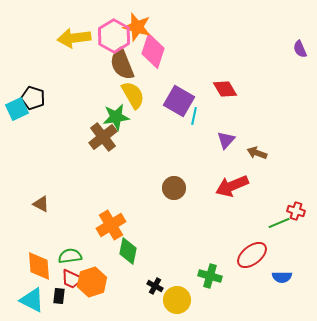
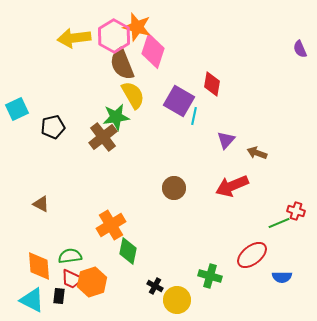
red diamond: moved 13 px left, 5 px up; rotated 40 degrees clockwise
black pentagon: moved 20 px right, 29 px down; rotated 30 degrees counterclockwise
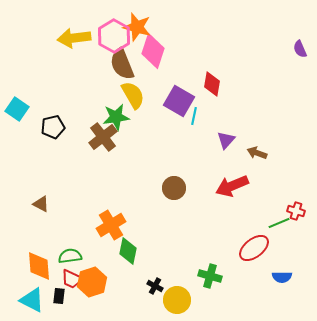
cyan square: rotated 30 degrees counterclockwise
red ellipse: moved 2 px right, 7 px up
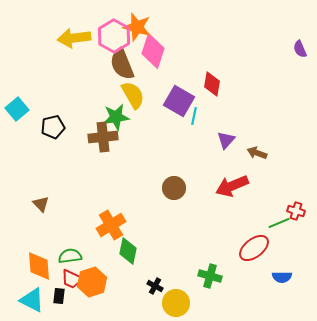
cyan square: rotated 15 degrees clockwise
brown cross: rotated 32 degrees clockwise
brown triangle: rotated 18 degrees clockwise
yellow circle: moved 1 px left, 3 px down
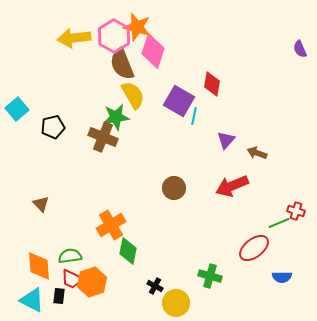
brown cross: rotated 28 degrees clockwise
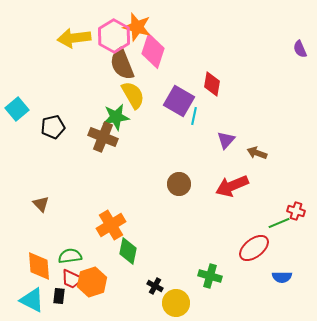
brown circle: moved 5 px right, 4 px up
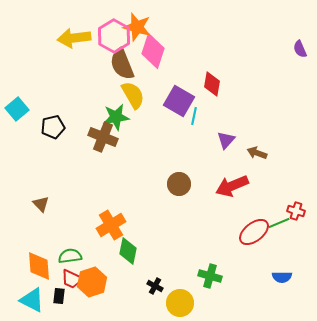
red ellipse: moved 16 px up
yellow circle: moved 4 px right
